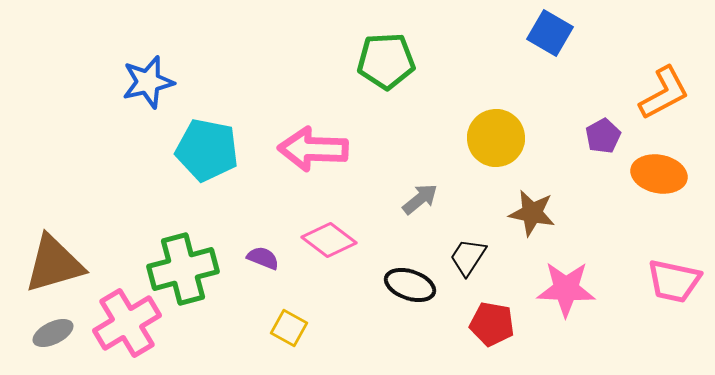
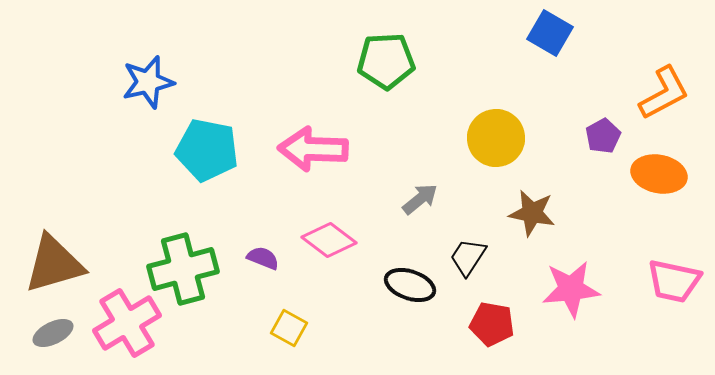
pink star: moved 5 px right; rotated 8 degrees counterclockwise
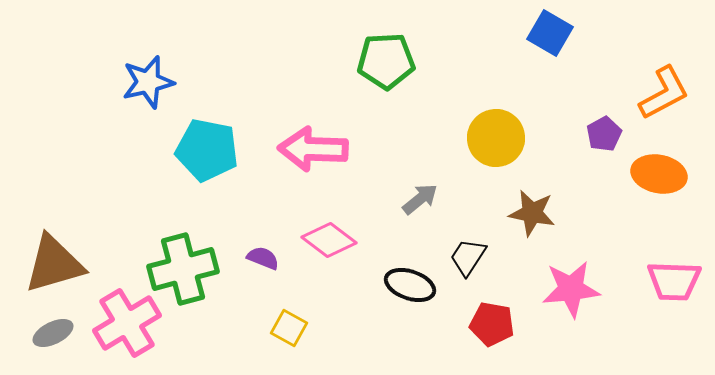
purple pentagon: moved 1 px right, 2 px up
pink trapezoid: rotated 10 degrees counterclockwise
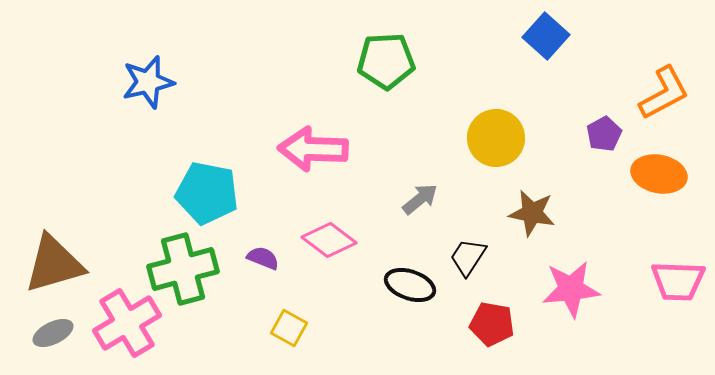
blue square: moved 4 px left, 3 px down; rotated 12 degrees clockwise
cyan pentagon: moved 43 px down
pink trapezoid: moved 4 px right
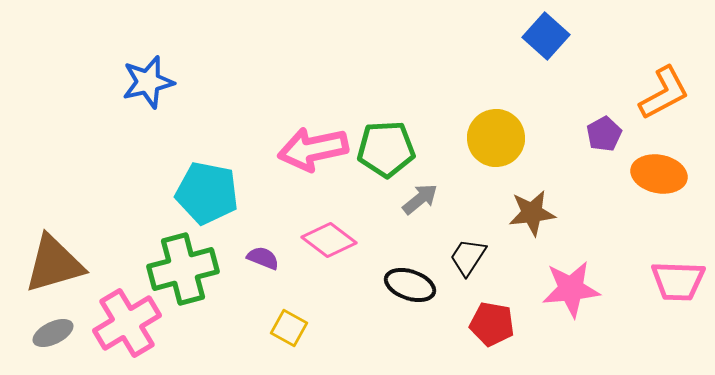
green pentagon: moved 88 px down
pink arrow: rotated 14 degrees counterclockwise
brown star: rotated 18 degrees counterclockwise
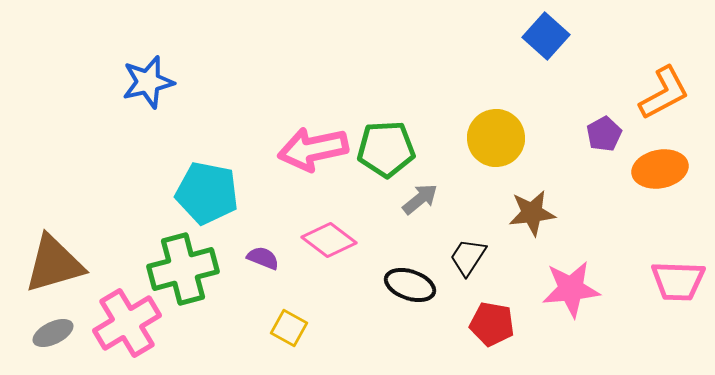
orange ellipse: moved 1 px right, 5 px up; rotated 22 degrees counterclockwise
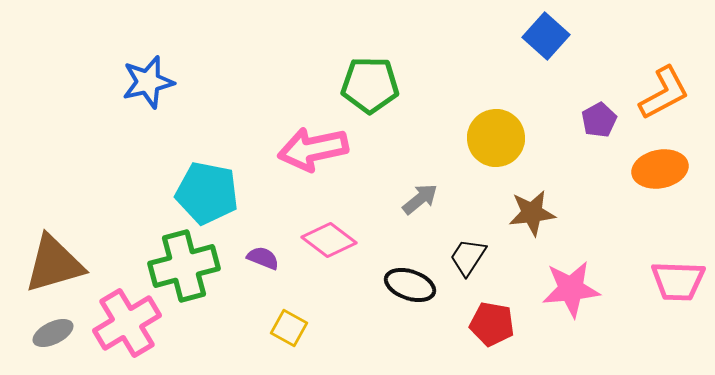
purple pentagon: moved 5 px left, 14 px up
green pentagon: moved 16 px left, 64 px up; rotated 4 degrees clockwise
green cross: moved 1 px right, 3 px up
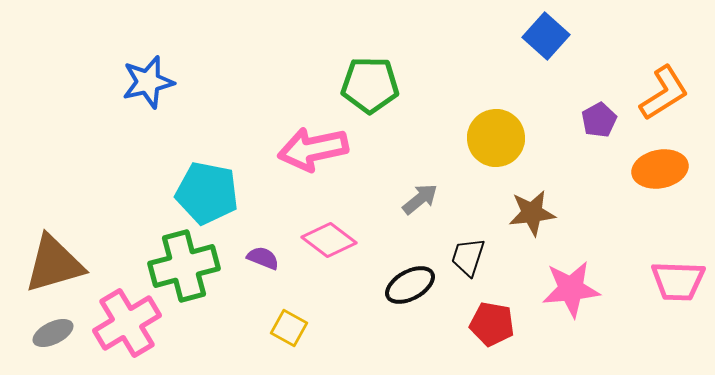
orange L-shape: rotated 4 degrees counterclockwise
black trapezoid: rotated 15 degrees counterclockwise
black ellipse: rotated 48 degrees counterclockwise
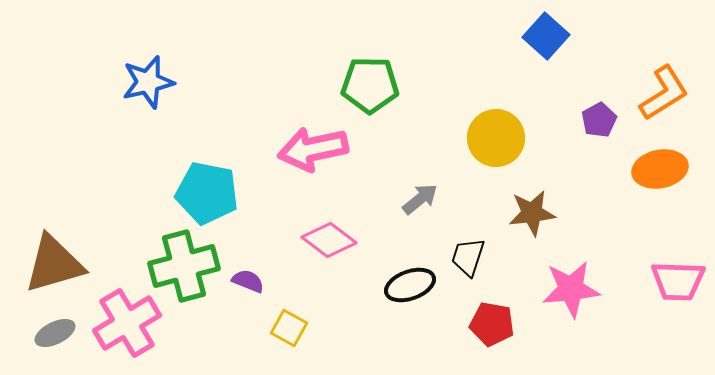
purple semicircle: moved 15 px left, 23 px down
black ellipse: rotated 9 degrees clockwise
gray ellipse: moved 2 px right
